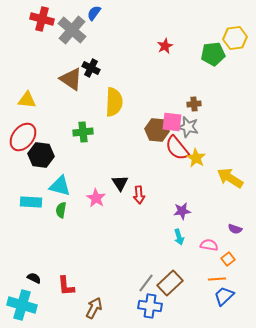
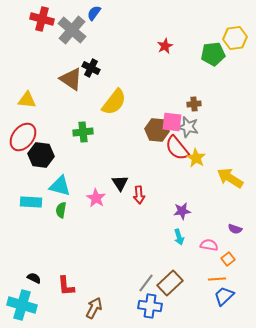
yellow semicircle: rotated 36 degrees clockwise
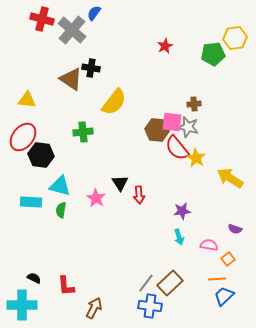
black cross: rotated 18 degrees counterclockwise
cyan cross: rotated 16 degrees counterclockwise
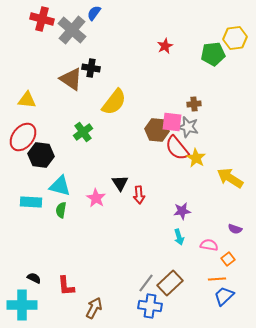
green cross: rotated 30 degrees counterclockwise
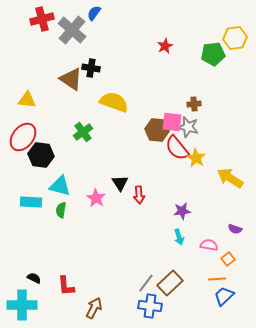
red cross: rotated 30 degrees counterclockwise
yellow semicircle: rotated 108 degrees counterclockwise
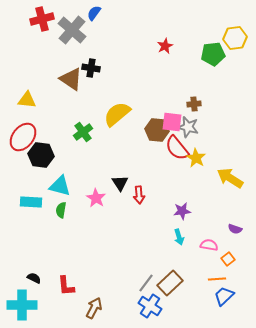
yellow semicircle: moved 3 px right, 12 px down; rotated 60 degrees counterclockwise
blue cross: rotated 25 degrees clockwise
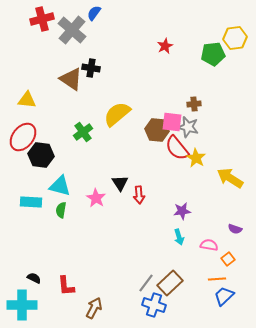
blue cross: moved 4 px right, 1 px up; rotated 15 degrees counterclockwise
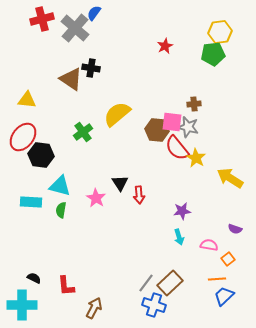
gray cross: moved 3 px right, 2 px up
yellow hexagon: moved 15 px left, 6 px up
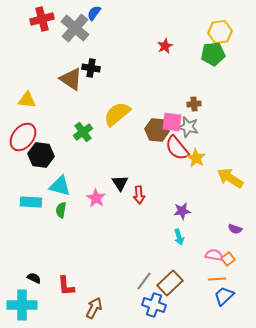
pink semicircle: moved 5 px right, 10 px down
gray line: moved 2 px left, 2 px up
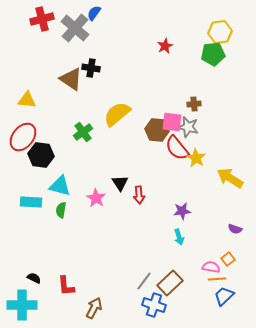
pink semicircle: moved 3 px left, 12 px down
